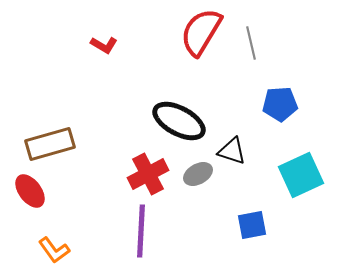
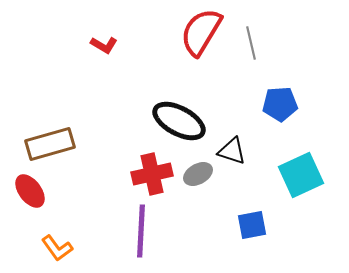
red cross: moved 4 px right; rotated 15 degrees clockwise
orange L-shape: moved 3 px right, 2 px up
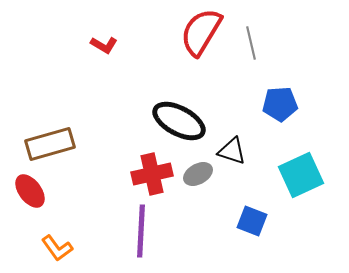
blue square: moved 4 px up; rotated 32 degrees clockwise
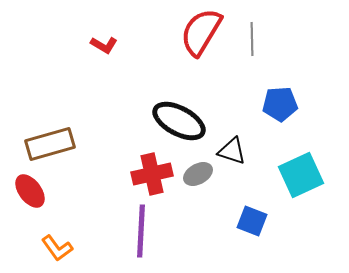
gray line: moved 1 px right, 4 px up; rotated 12 degrees clockwise
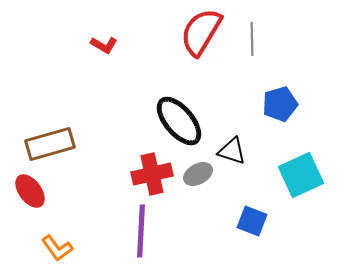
blue pentagon: rotated 12 degrees counterclockwise
black ellipse: rotated 22 degrees clockwise
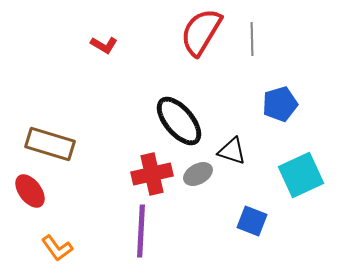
brown rectangle: rotated 33 degrees clockwise
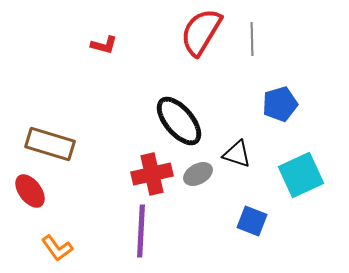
red L-shape: rotated 16 degrees counterclockwise
black triangle: moved 5 px right, 3 px down
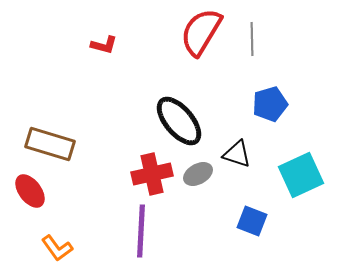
blue pentagon: moved 10 px left
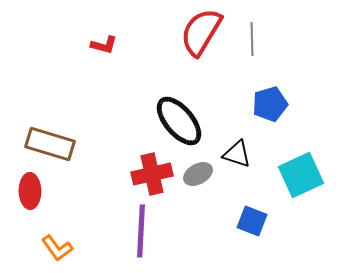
red ellipse: rotated 36 degrees clockwise
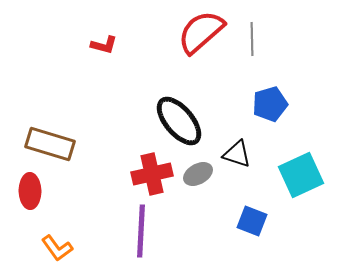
red semicircle: rotated 18 degrees clockwise
